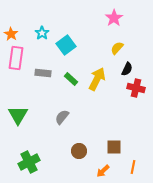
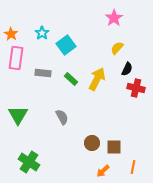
gray semicircle: rotated 112 degrees clockwise
brown circle: moved 13 px right, 8 px up
green cross: rotated 30 degrees counterclockwise
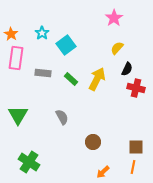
brown circle: moved 1 px right, 1 px up
brown square: moved 22 px right
orange arrow: moved 1 px down
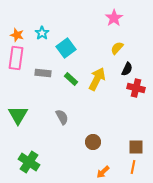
orange star: moved 6 px right, 1 px down; rotated 16 degrees counterclockwise
cyan square: moved 3 px down
